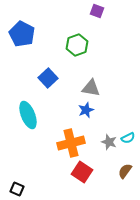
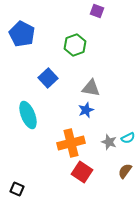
green hexagon: moved 2 px left
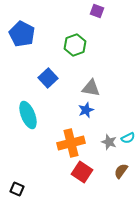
brown semicircle: moved 4 px left
